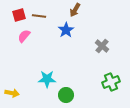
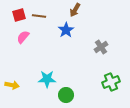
pink semicircle: moved 1 px left, 1 px down
gray cross: moved 1 px left, 1 px down; rotated 16 degrees clockwise
yellow arrow: moved 8 px up
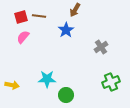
red square: moved 2 px right, 2 px down
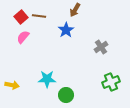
red square: rotated 24 degrees counterclockwise
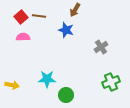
blue star: rotated 21 degrees counterclockwise
pink semicircle: rotated 48 degrees clockwise
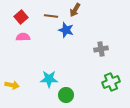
brown line: moved 12 px right
gray cross: moved 2 px down; rotated 24 degrees clockwise
cyan star: moved 2 px right
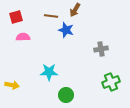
red square: moved 5 px left; rotated 24 degrees clockwise
cyan star: moved 7 px up
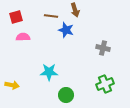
brown arrow: rotated 48 degrees counterclockwise
gray cross: moved 2 px right, 1 px up; rotated 24 degrees clockwise
green cross: moved 6 px left, 2 px down
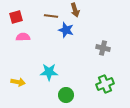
yellow arrow: moved 6 px right, 3 px up
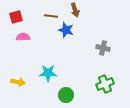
cyan star: moved 1 px left, 1 px down
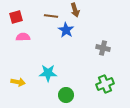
blue star: rotated 14 degrees clockwise
